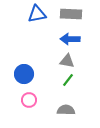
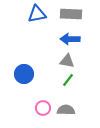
pink circle: moved 14 px right, 8 px down
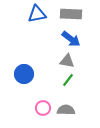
blue arrow: moved 1 px right; rotated 144 degrees counterclockwise
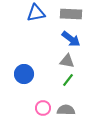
blue triangle: moved 1 px left, 1 px up
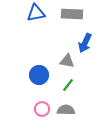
gray rectangle: moved 1 px right
blue arrow: moved 14 px right, 4 px down; rotated 78 degrees clockwise
blue circle: moved 15 px right, 1 px down
green line: moved 5 px down
pink circle: moved 1 px left, 1 px down
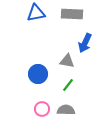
blue circle: moved 1 px left, 1 px up
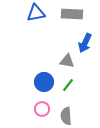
blue circle: moved 6 px right, 8 px down
gray semicircle: moved 6 px down; rotated 96 degrees counterclockwise
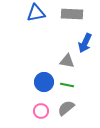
green line: moved 1 px left; rotated 64 degrees clockwise
pink circle: moved 1 px left, 2 px down
gray semicircle: moved 8 px up; rotated 54 degrees clockwise
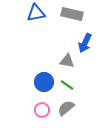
gray rectangle: rotated 10 degrees clockwise
green line: rotated 24 degrees clockwise
pink circle: moved 1 px right, 1 px up
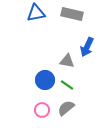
blue arrow: moved 2 px right, 4 px down
blue circle: moved 1 px right, 2 px up
